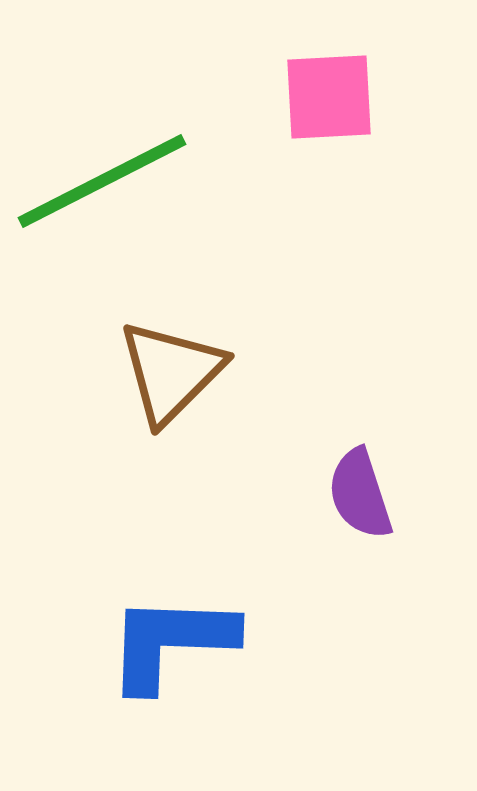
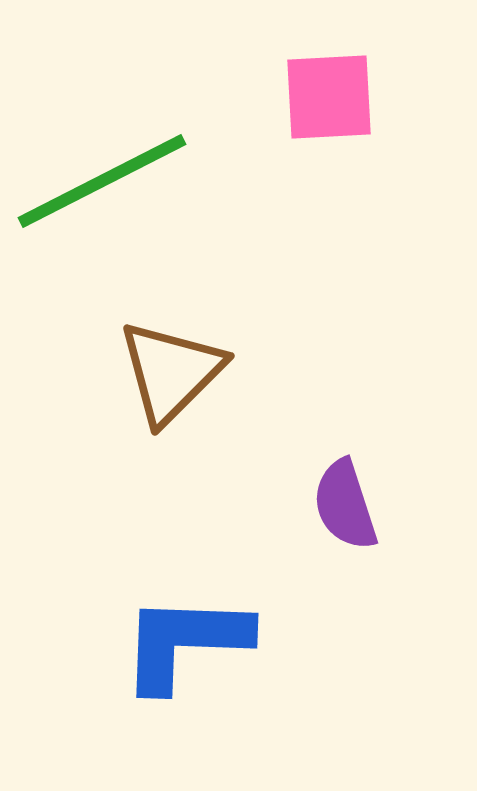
purple semicircle: moved 15 px left, 11 px down
blue L-shape: moved 14 px right
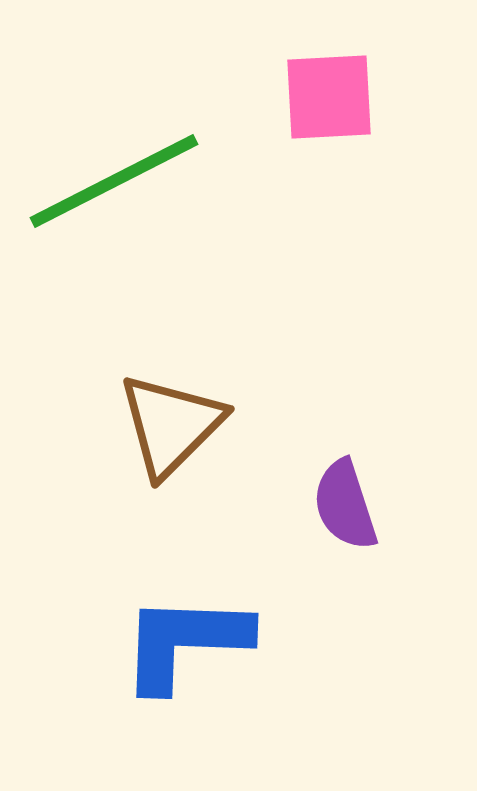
green line: moved 12 px right
brown triangle: moved 53 px down
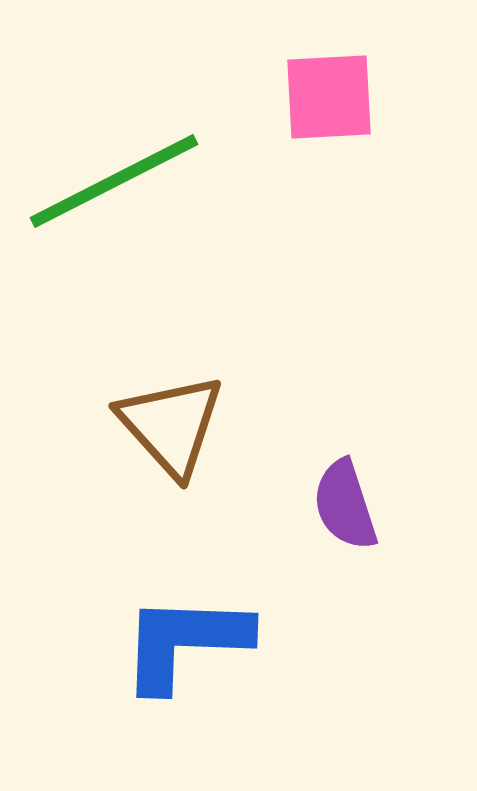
brown triangle: rotated 27 degrees counterclockwise
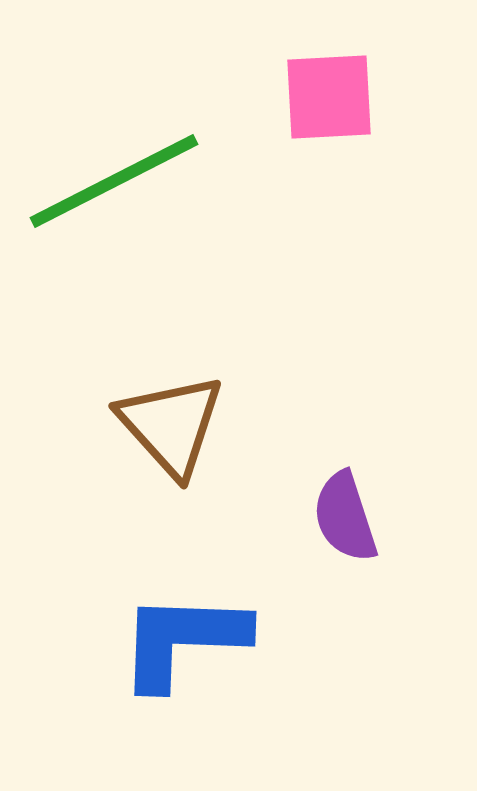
purple semicircle: moved 12 px down
blue L-shape: moved 2 px left, 2 px up
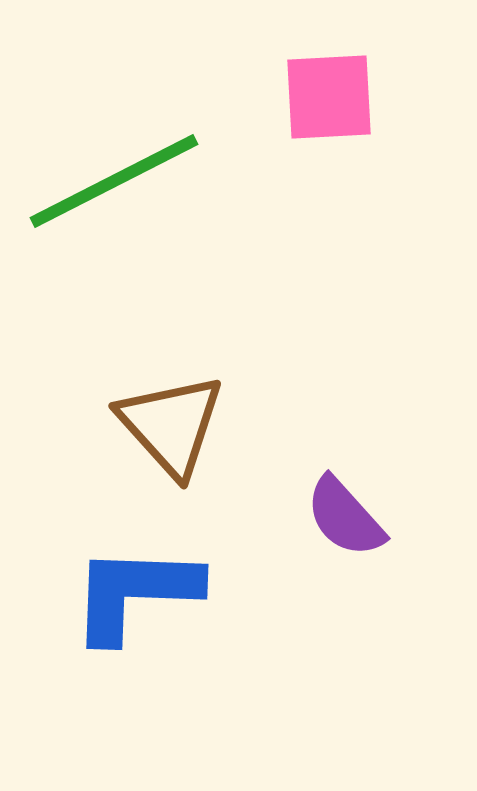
purple semicircle: rotated 24 degrees counterclockwise
blue L-shape: moved 48 px left, 47 px up
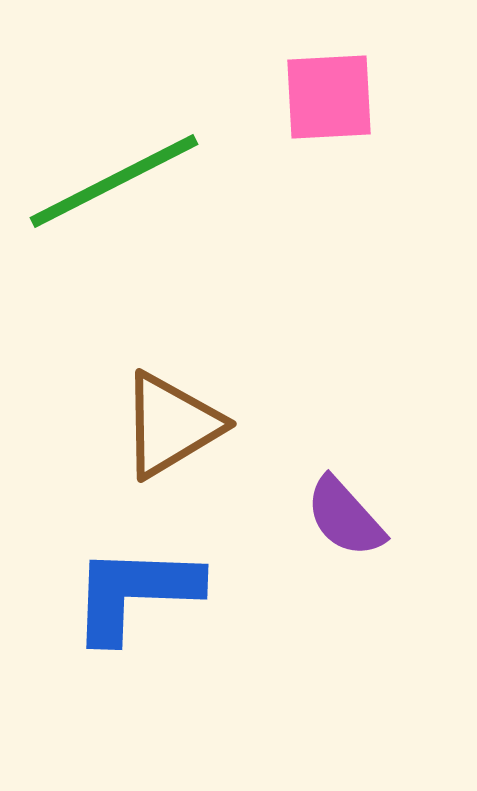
brown triangle: rotated 41 degrees clockwise
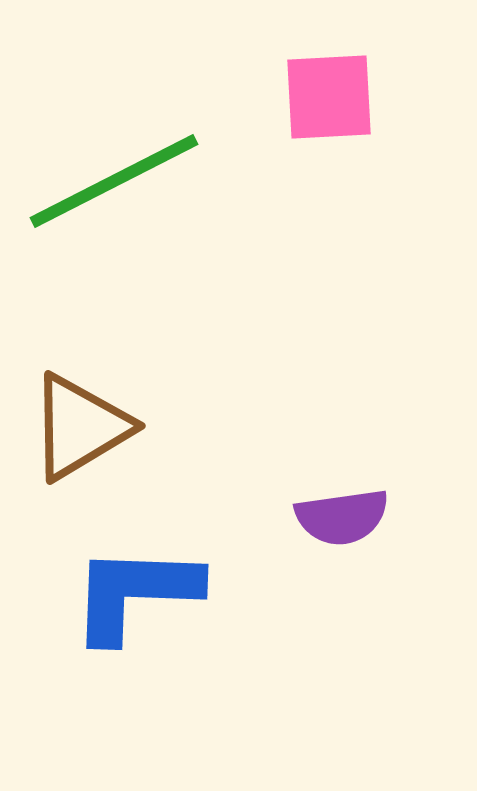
brown triangle: moved 91 px left, 2 px down
purple semicircle: moved 3 px left; rotated 56 degrees counterclockwise
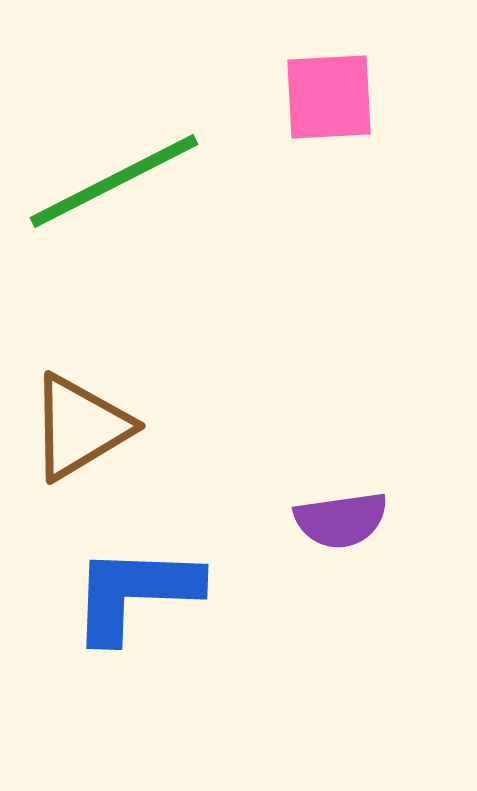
purple semicircle: moved 1 px left, 3 px down
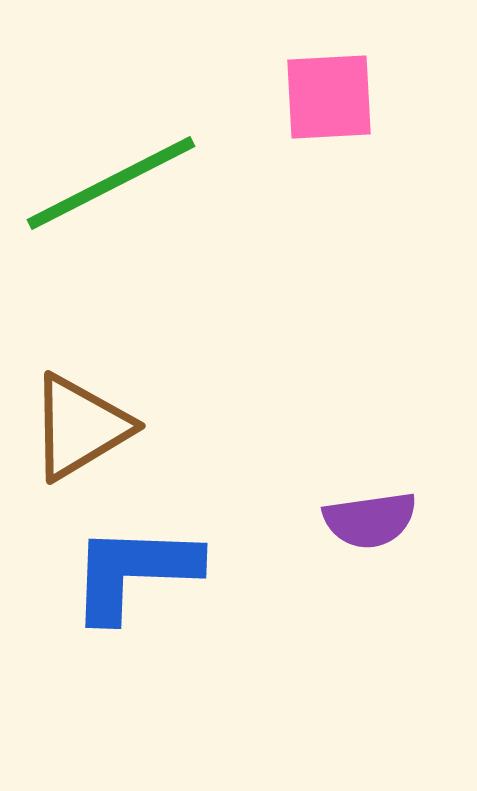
green line: moved 3 px left, 2 px down
purple semicircle: moved 29 px right
blue L-shape: moved 1 px left, 21 px up
